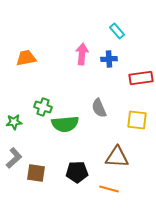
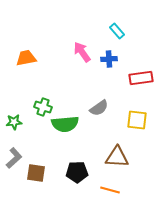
pink arrow: moved 2 px up; rotated 40 degrees counterclockwise
gray semicircle: rotated 102 degrees counterclockwise
orange line: moved 1 px right, 1 px down
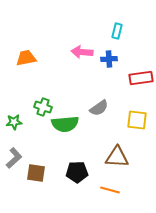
cyan rectangle: rotated 56 degrees clockwise
pink arrow: rotated 50 degrees counterclockwise
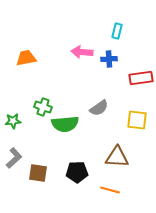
green star: moved 1 px left, 1 px up
brown square: moved 2 px right
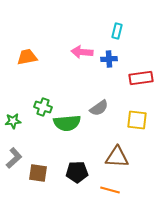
orange trapezoid: moved 1 px right, 1 px up
green semicircle: moved 2 px right, 1 px up
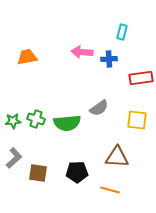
cyan rectangle: moved 5 px right, 1 px down
green cross: moved 7 px left, 12 px down
